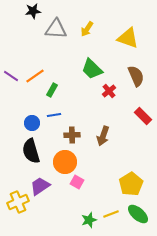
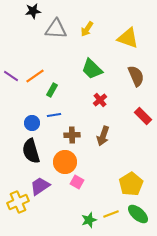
red cross: moved 9 px left, 9 px down
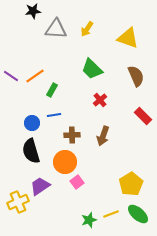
pink square: rotated 24 degrees clockwise
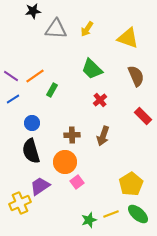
blue line: moved 41 px left, 16 px up; rotated 24 degrees counterclockwise
yellow cross: moved 2 px right, 1 px down
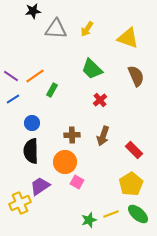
red rectangle: moved 9 px left, 34 px down
black semicircle: rotated 15 degrees clockwise
pink square: rotated 24 degrees counterclockwise
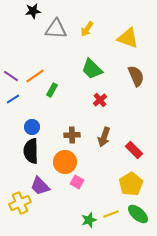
blue circle: moved 4 px down
brown arrow: moved 1 px right, 1 px down
purple trapezoid: rotated 100 degrees counterclockwise
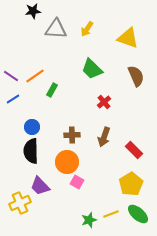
red cross: moved 4 px right, 2 px down
orange circle: moved 2 px right
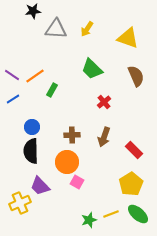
purple line: moved 1 px right, 1 px up
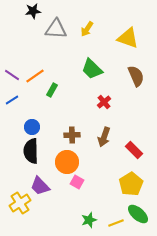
blue line: moved 1 px left, 1 px down
yellow cross: rotated 10 degrees counterclockwise
yellow line: moved 5 px right, 9 px down
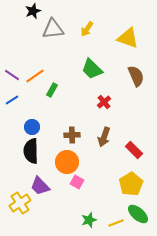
black star: rotated 14 degrees counterclockwise
gray triangle: moved 3 px left; rotated 10 degrees counterclockwise
